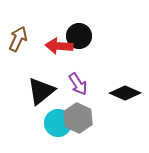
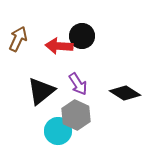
black circle: moved 3 px right
black diamond: rotated 8 degrees clockwise
gray hexagon: moved 2 px left, 3 px up
cyan circle: moved 8 px down
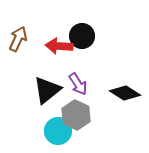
black triangle: moved 6 px right, 1 px up
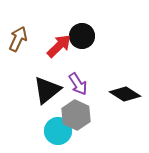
red arrow: rotated 132 degrees clockwise
black diamond: moved 1 px down
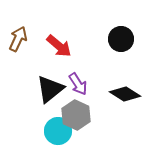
black circle: moved 39 px right, 3 px down
red arrow: rotated 84 degrees clockwise
black triangle: moved 3 px right, 1 px up
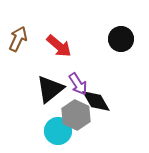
black diamond: moved 29 px left, 7 px down; rotated 28 degrees clockwise
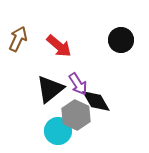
black circle: moved 1 px down
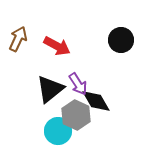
red arrow: moved 2 px left; rotated 12 degrees counterclockwise
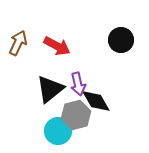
brown arrow: moved 4 px down
purple arrow: rotated 20 degrees clockwise
gray hexagon: rotated 20 degrees clockwise
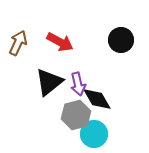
red arrow: moved 3 px right, 4 px up
black triangle: moved 1 px left, 7 px up
black diamond: moved 1 px right, 2 px up
cyan circle: moved 36 px right, 3 px down
